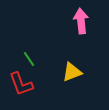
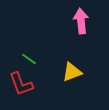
green line: rotated 21 degrees counterclockwise
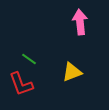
pink arrow: moved 1 px left, 1 px down
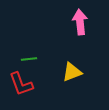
green line: rotated 42 degrees counterclockwise
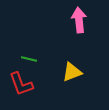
pink arrow: moved 1 px left, 2 px up
green line: rotated 21 degrees clockwise
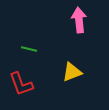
green line: moved 10 px up
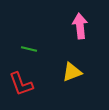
pink arrow: moved 1 px right, 6 px down
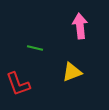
green line: moved 6 px right, 1 px up
red L-shape: moved 3 px left
